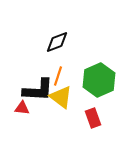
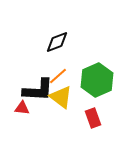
orange line: rotated 30 degrees clockwise
green hexagon: moved 2 px left
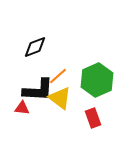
black diamond: moved 22 px left, 5 px down
yellow triangle: moved 1 px left, 1 px down
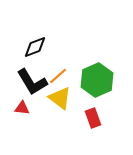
black L-shape: moved 6 px left, 8 px up; rotated 56 degrees clockwise
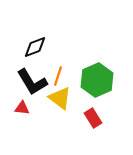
orange line: rotated 30 degrees counterclockwise
red rectangle: rotated 12 degrees counterclockwise
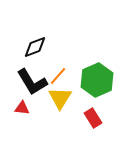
orange line: rotated 24 degrees clockwise
yellow triangle: rotated 25 degrees clockwise
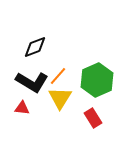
black L-shape: rotated 28 degrees counterclockwise
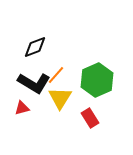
orange line: moved 2 px left, 1 px up
black L-shape: moved 2 px right, 1 px down
red triangle: rotated 21 degrees counterclockwise
red rectangle: moved 3 px left
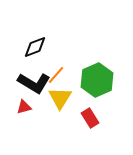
red triangle: moved 2 px right, 1 px up
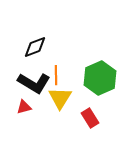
orange line: rotated 42 degrees counterclockwise
green hexagon: moved 3 px right, 2 px up
